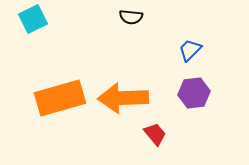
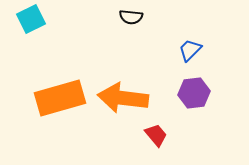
cyan square: moved 2 px left
orange arrow: rotated 9 degrees clockwise
red trapezoid: moved 1 px right, 1 px down
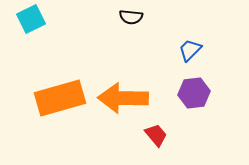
orange arrow: rotated 6 degrees counterclockwise
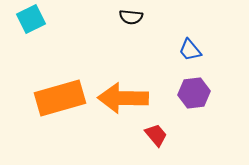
blue trapezoid: rotated 85 degrees counterclockwise
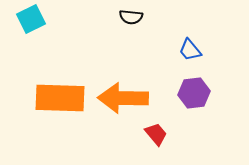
orange rectangle: rotated 18 degrees clockwise
red trapezoid: moved 1 px up
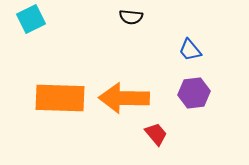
orange arrow: moved 1 px right
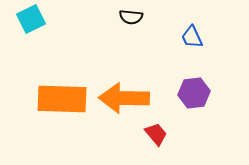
blue trapezoid: moved 2 px right, 13 px up; rotated 15 degrees clockwise
orange rectangle: moved 2 px right, 1 px down
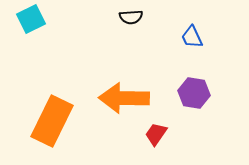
black semicircle: rotated 10 degrees counterclockwise
purple hexagon: rotated 16 degrees clockwise
orange rectangle: moved 10 px left, 22 px down; rotated 66 degrees counterclockwise
red trapezoid: rotated 105 degrees counterclockwise
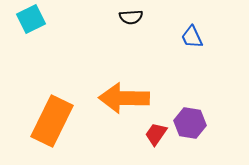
purple hexagon: moved 4 px left, 30 px down
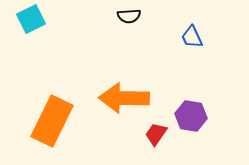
black semicircle: moved 2 px left, 1 px up
purple hexagon: moved 1 px right, 7 px up
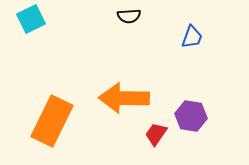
blue trapezoid: rotated 135 degrees counterclockwise
